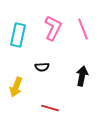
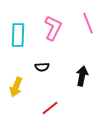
pink line: moved 5 px right, 6 px up
cyan rectangle: rotated 10 degrees counterclockwise
red line: rotated 54 degrees counterclockwise
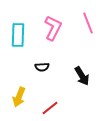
black arrow: rotated 138 degrees clockwise
yellow arrow: moved 3 px right, 10 px down
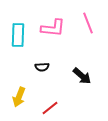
pink L-shape: rotated 70 degrees clockwise
black arrow: rotated 18 degrees counterclockwise
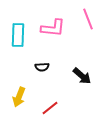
pink line: moved 4 px up
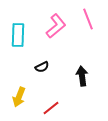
pink L-shape: moved 3 px right, 2 px up; rotated 45 degrees counterclockwise
black semicircle: rotated 24 degrees counterclockwise
black arrow: rotated 138 degrees counterclockwise
red line: moved 1 px right
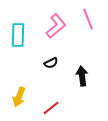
black semicircle: moved 9 px right, 4 px up
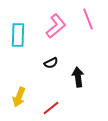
black arrow: moved 4 px left, 1 px down
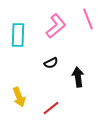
yellow arrow: rotated 42 degrees counterclockwise
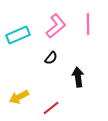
pink line: moved 5 px down; rotated 20 degrees clockwise
cyan rectangle: rotated 65 degrees clockwise
black semicircle: moved 5 px up; rotated 24 degrees counterclockwise
yellow arrow: rotated 84 degrees clockwise
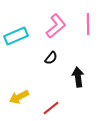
cyan rectangle: moved 2 px left, 1 px down
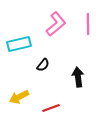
pink L-shape: moved 2 px up
cyan rectangle: moved 3 px right, 8 px down; rotated 10 degrees clockwise
black semicircle: moved 8 px left, 7 px down
red line: rotated 18 degrees clockwise
